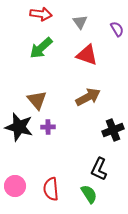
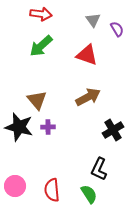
gray triangle: moved 13 px right, 2 px up
green arrow: moved 2 px up
black cross: rotated 10 degrees counterclockwise
red semicircle: moved 1 px right, 1 px down
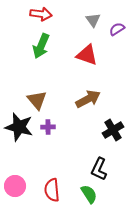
purple semicircle: rotated 91 degrees counterclockwise
green arrow: rotated 25 degrees counterclockwise
brown arrow: moved 2 px down
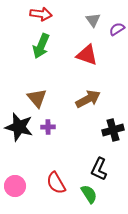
brown triangle: moved 2 px up
black cross: rotated 15 degrees clockwise
red semicircle: moved 4 px right, 7 px up; rotated 25 degrees counterclockwise
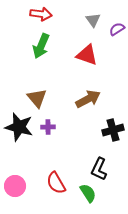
green semicircle: moved 1 px left, 1 px up
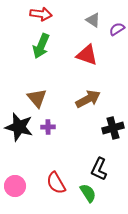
gray triangle: rotated 21 degrees counterclockwise
black cross: moved 2 px up
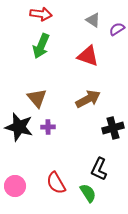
red triangle: moved 1 px right, 1 px down
